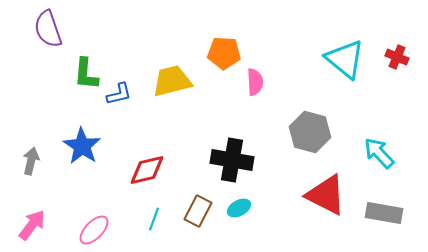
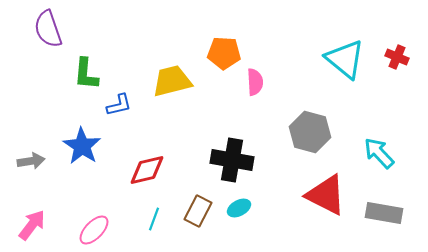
blue L-shape: moved 11 px down
gray arrow: rotated 68 degrees clockwise
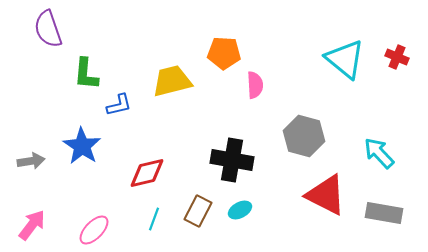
pink semicircle: moved 3 px down
gray hexagon: moved 6 px left, 4 px down
red diamond: moved 3 px down
cyan ellipse: moved 1 px right, 2 px down
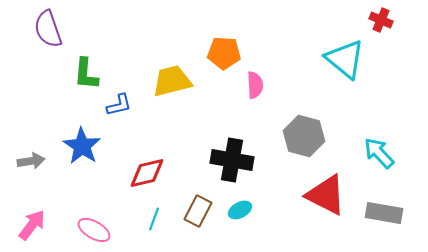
red cross: moved 16 px left, 37 px up
pink ellipse: rotated 76 degrees clockwise
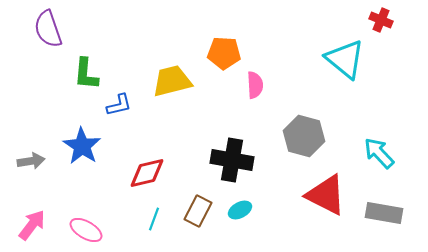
pink ellipse: moved 8 px left
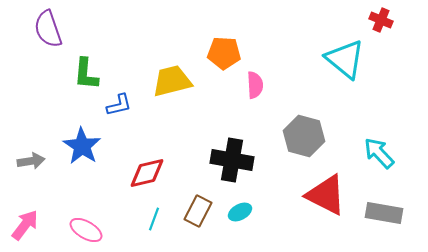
cyan ellipse: moved 2 px down
pink arrow: moved 7 px left
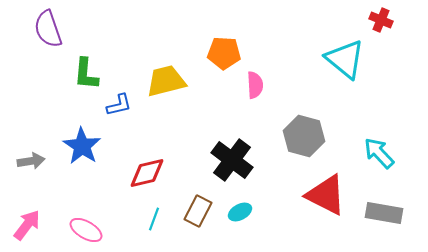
yellow trapezoid: moved 6 px left
black cross: rotated 27 degrees clockwise
pink arrow: moved 2 px right
